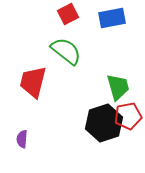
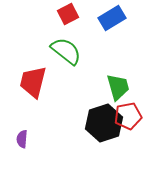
blue rectangle: rotated 20 degrees counterclockwise
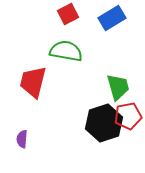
green semicircle: rotated 28 degrees counterclockwise
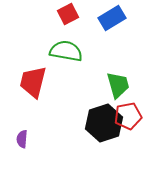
green trapezoid: moved 2 px up
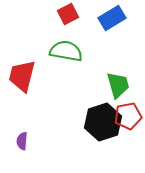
red trapezoid: moved 11 px left, 6 px up
black hexagon: moved 1 px left, 1 px up
purple semicircle: moved 2 px down
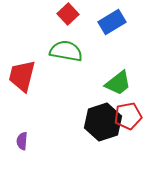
red square: rotated 15 degrees counterclockwise
blue rectangle: moved 4 px down
green trapezoid: moved 2 px up; rotated 68 degrees clockwise
